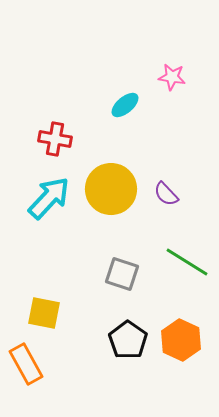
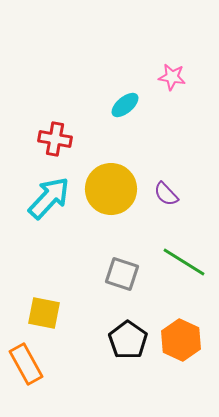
green line: moved 3 px left
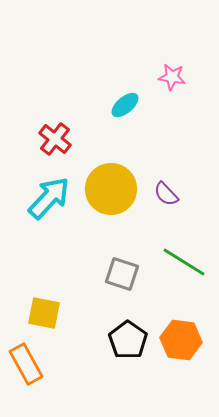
red cross: rotated 28 degrees clockwise
orange hexagon: rotated 18 degrees counterclockwise
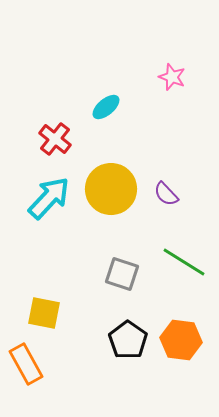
pink star: rotated 12 degrees clockwise
cyan ellipse: moved 19 px left, 2 px down
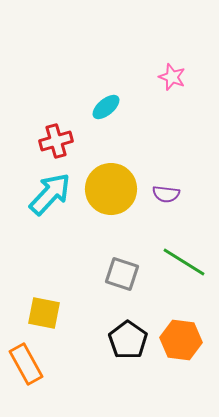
red cross: moved 1 px right, 2 px down; rotated 36 degrees clockwise
purple semicircle: rotated 40 degrees counterclockwise
cyan arrow: moved 1 px right, 4 px up
